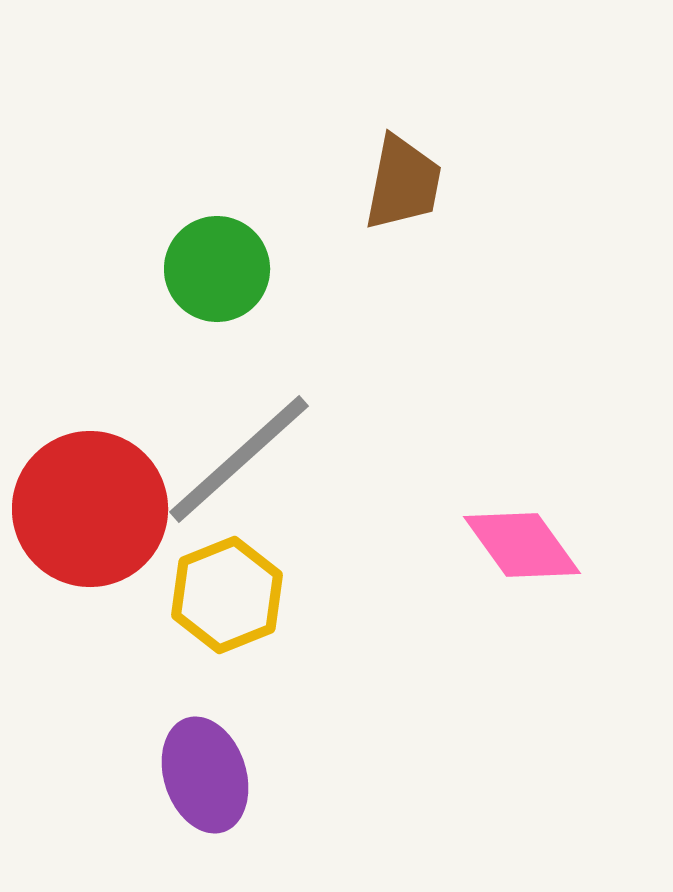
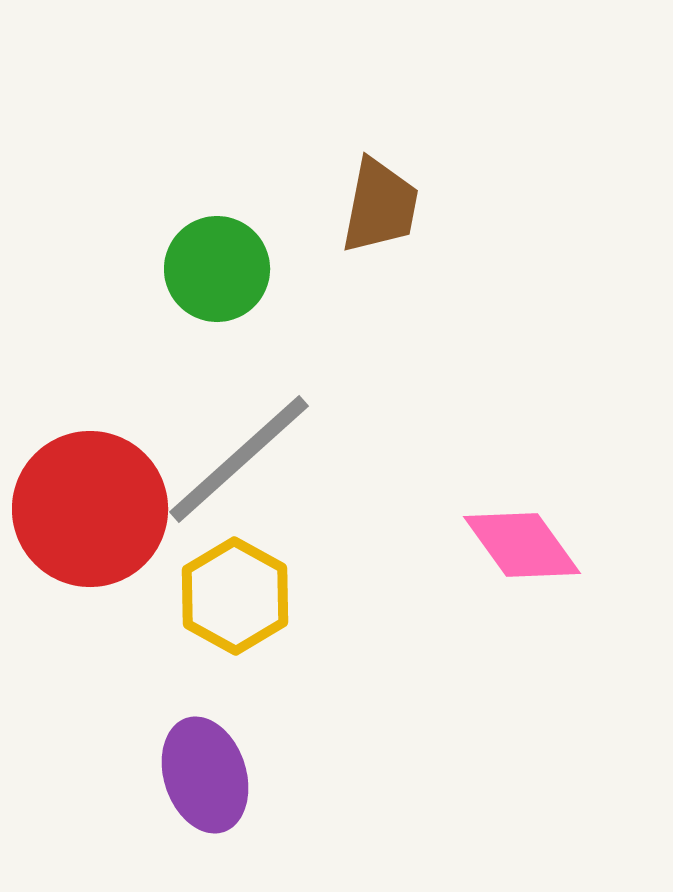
brown trapezoid: moved 23 px left, 23 px down
yellow hexagon: moved 8 px right, 1 px down; rotated 9 degrees counterclockwise
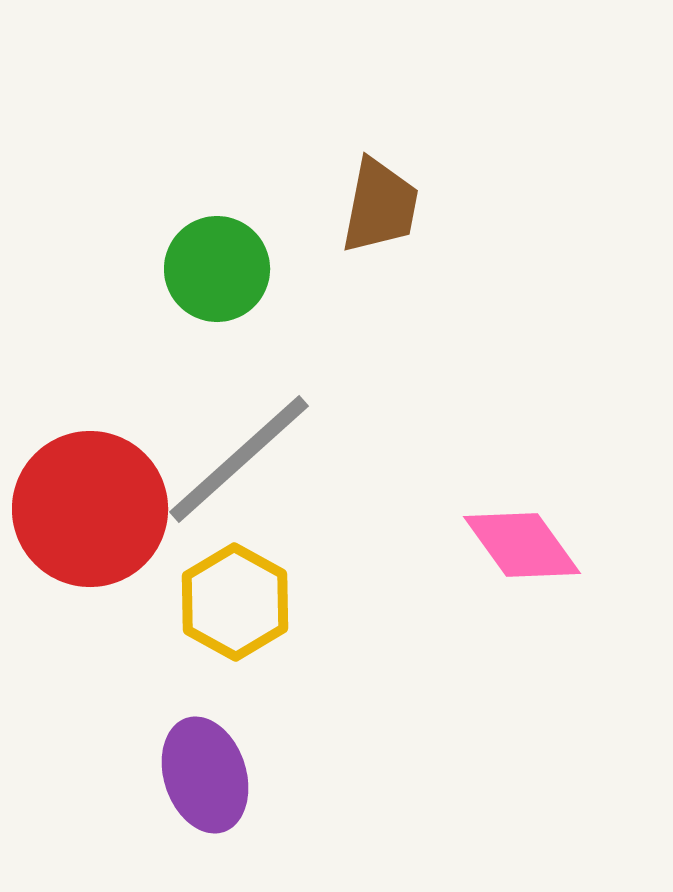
yellow hexagon: moved 6 px down
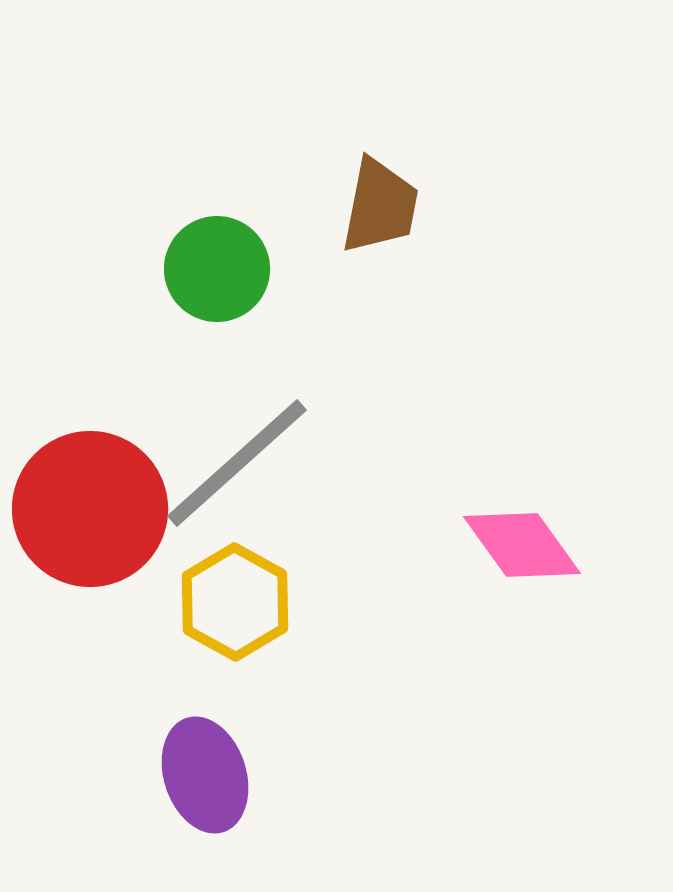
gray line: moved 2 px left, 4 px down
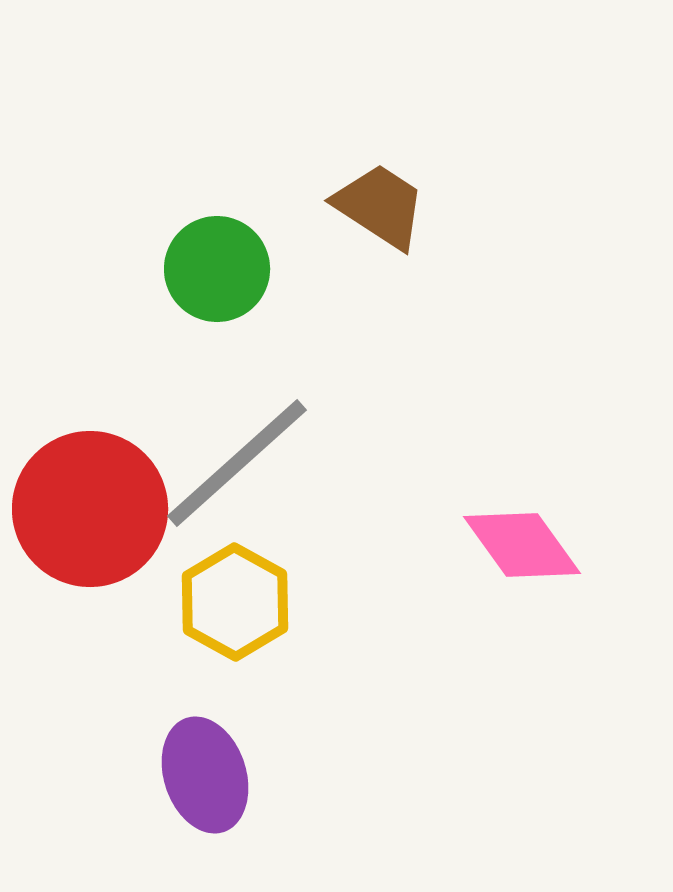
brown trapezoid: rotated 68 degrees counterclockwise
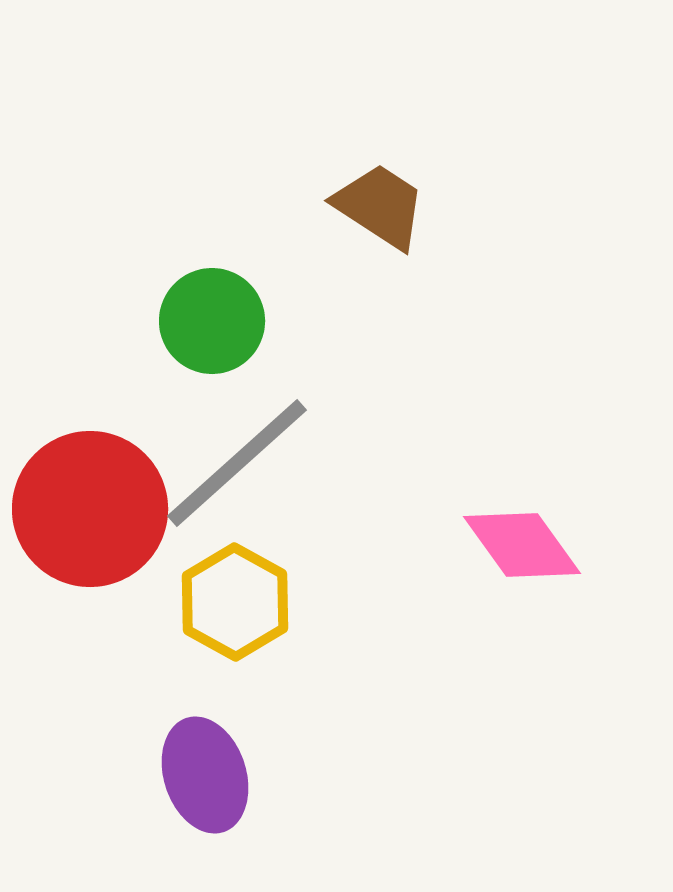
green circle: moved 5 px left, 52 px down
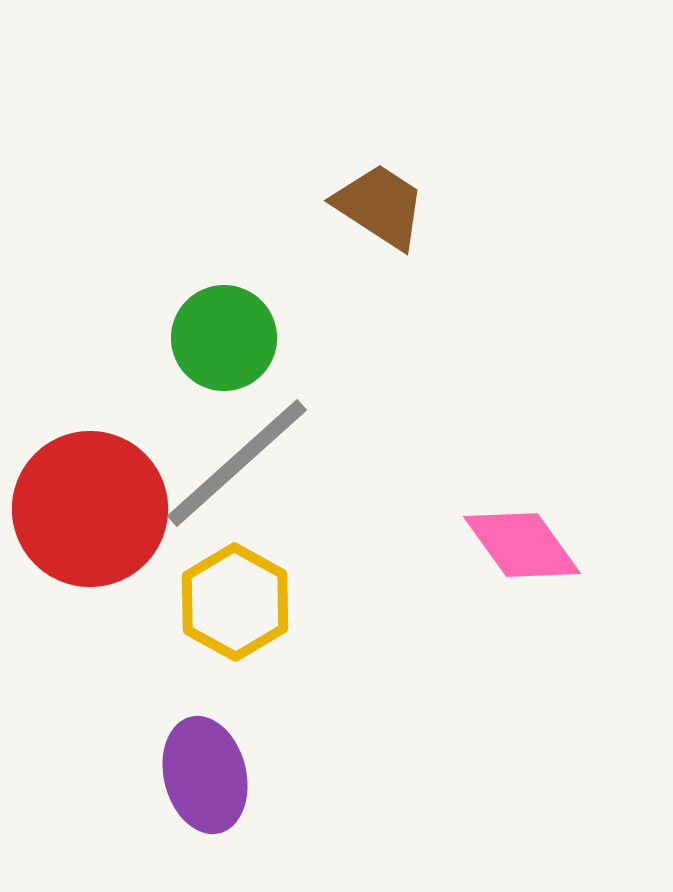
green circle: moved 12 px right, 17 px down
purple ellipse: rotated 4 degrees clockwise
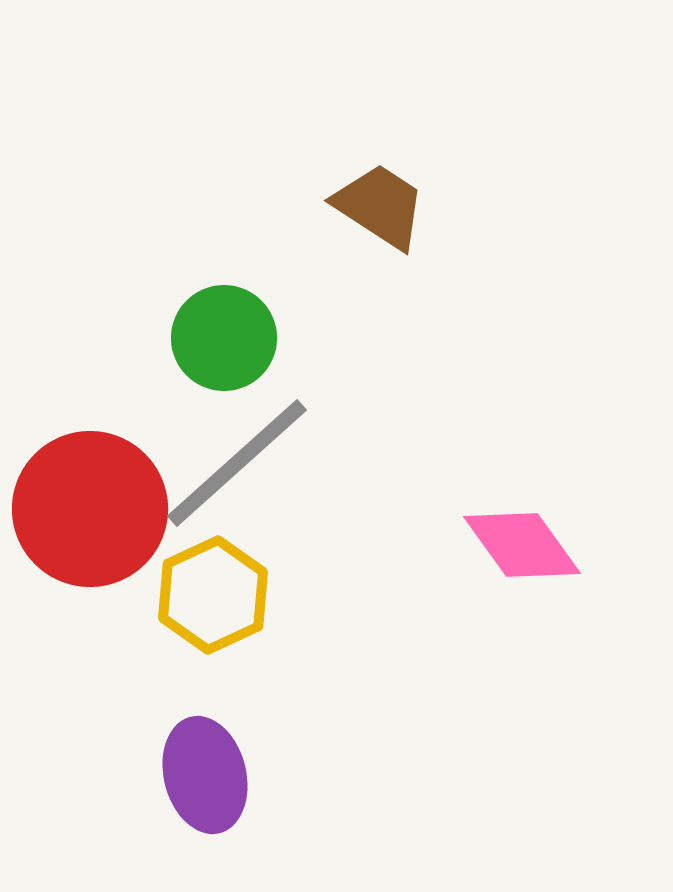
yellow hexagon: moved 22 px left, 7 px up; rotated 6 degrees clockwise
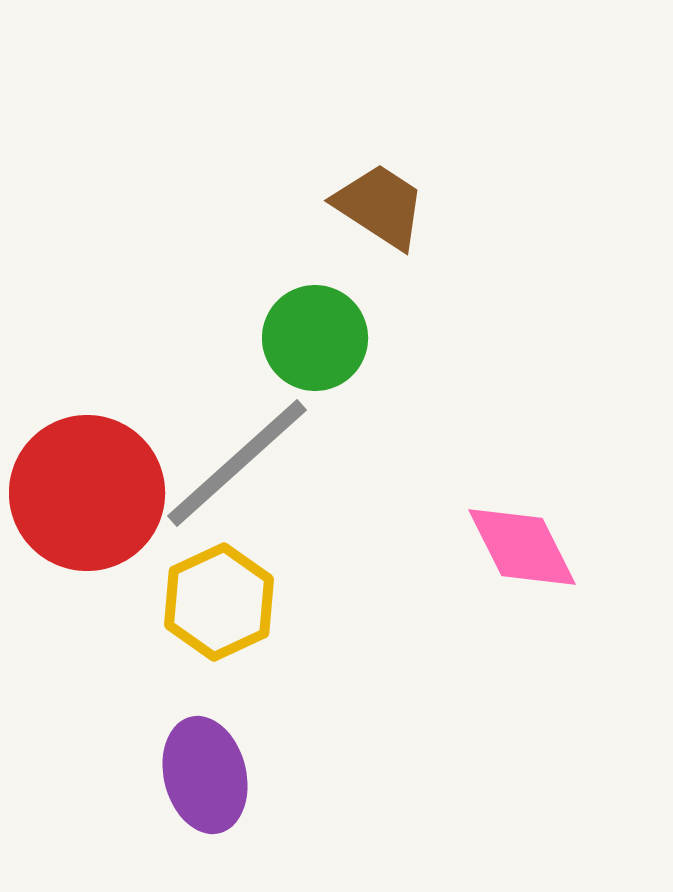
green circle: moved 91 px right
red circle: moved 3 px left, 16 px up
pink diamond: moved 2 px down; rotated 9 degrees clockwise
yellow hexagon: moved 6 px right, 7 px down
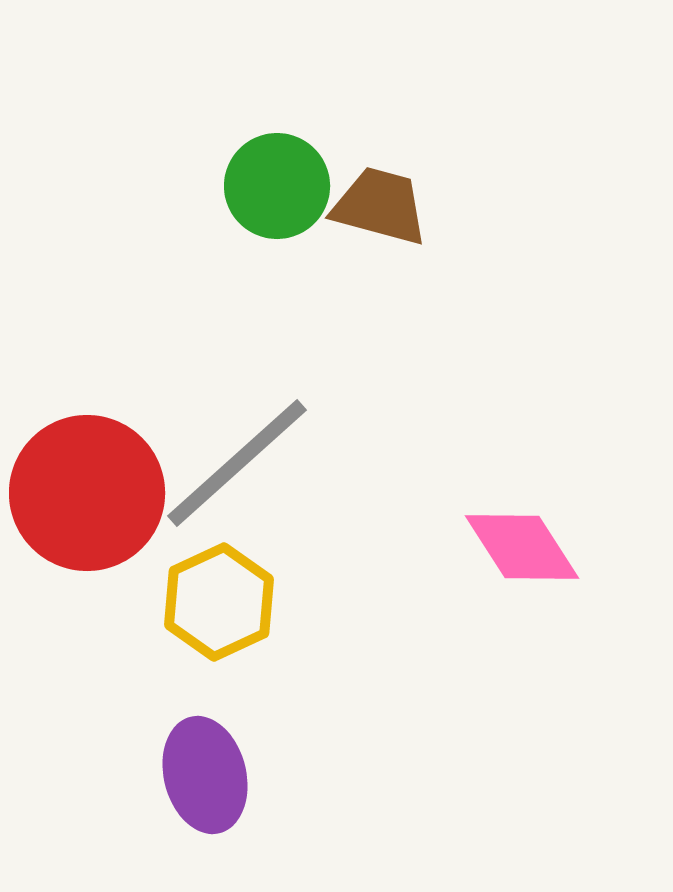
brown trapezoid: rotated 18 degrees counterclockwise
green circle: moved 38 px left, 152 px up
pink diamond: rotated 6 degrees counterclockwise
